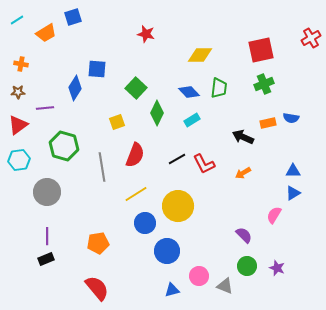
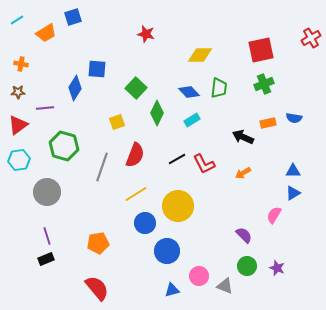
blue semicircle at (291, 118): moved 3 px right
gray line at (102, 167): rotated 28 degrees clockwise
purple line at (47, 236): rotated 18 degrees counterclockwise
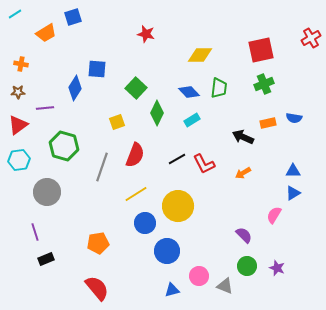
cyan line at (17, 20): moved 2 px left, 6 px up
purple line at (47, 236): moved 12 px left, 4 px up
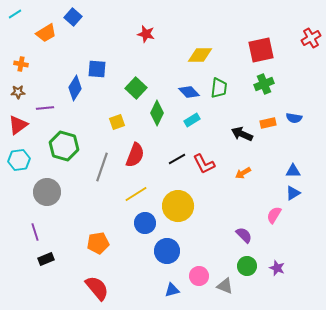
blue square at (73, 17): rotated 30 degrees counterclockwise
black arrow at (243, 137): moved 1 px left, 3 px up
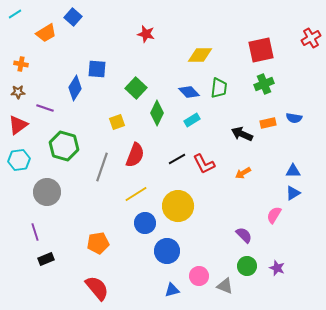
purple line at (45, 108): rotated 24 degrees clockwise
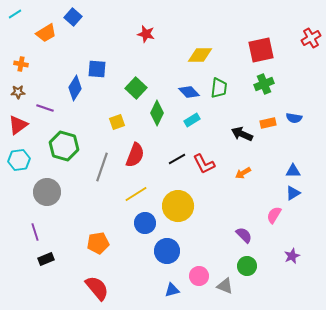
purple star at (277, 268): moved 15 px right, 12 px up; rotated 28 degrees clockwise
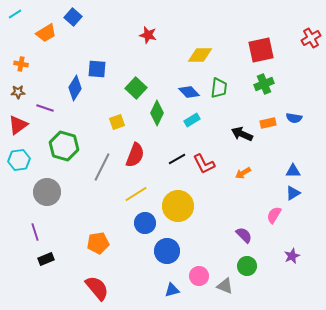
red star at (146, 34): moved 2 px right, 1 px down
gray line at (102, 167): rotated 8 degrees clockwise
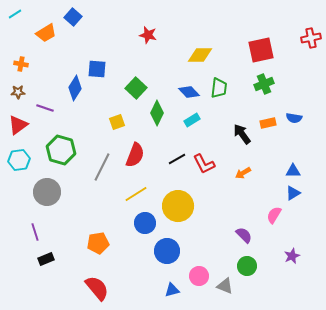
red cross at (311, 38): rotated 18 degrees clockwise
black arrow at (242, 134): rotated 30 degrees clockwise
green hexagon at (64, 146): moved 3 px left, 4 px down
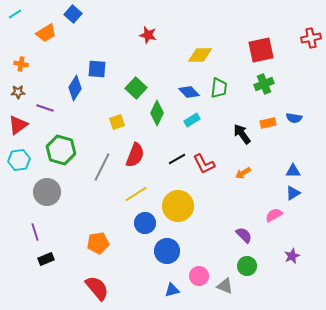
blue square at (73, 17): moved 3 px up
pink semicircle at (274, 215): rotated 30 degrees clockwise
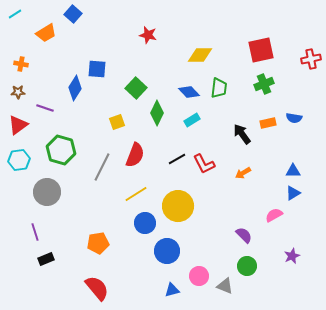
red cross at (311, 38): moved 21 px down
